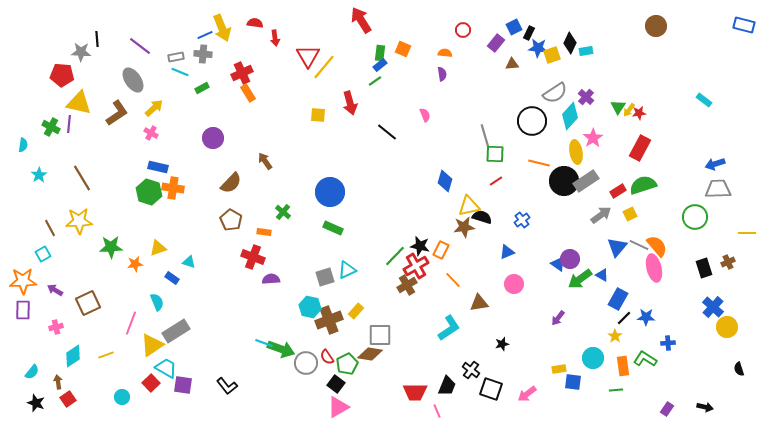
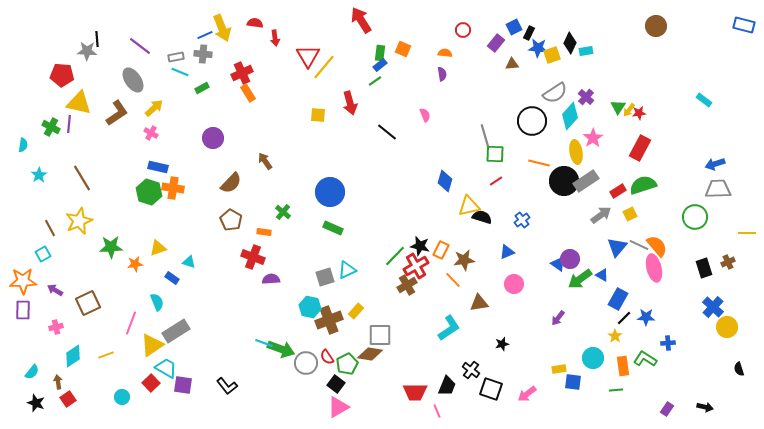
gray star at (81, 52): moved 6 px right, 1 px up
yellow star at (79, 221): rotated 20 degrees counterclockwise
brown star at (464, 227): moved 33 px down
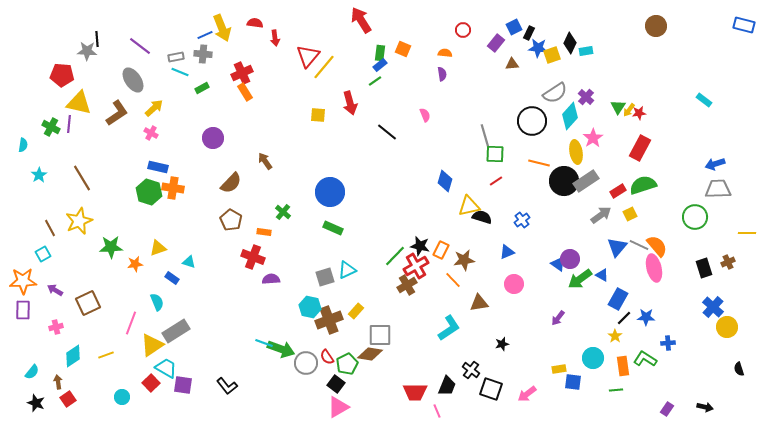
red triangle at (308, 56): rotated 10 degrees clockwise
orange rectangle at (248, 93): moved 3 px left, 1 px up
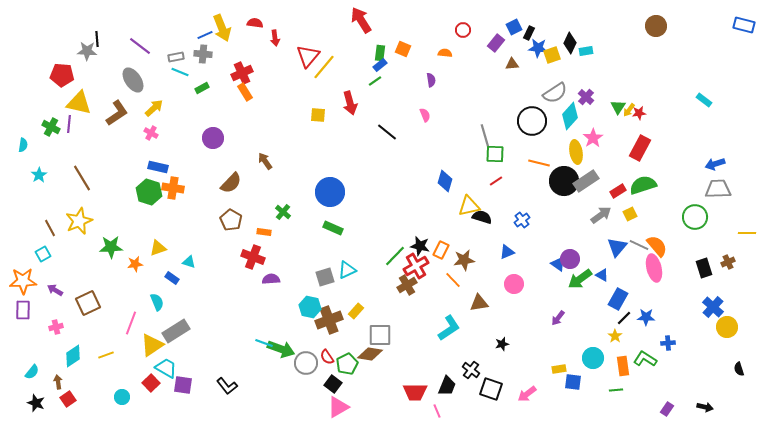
purple semicircle at (442, 74): moved 11 px left, 6 px down
black square at (336, 384): moved 3 px left
